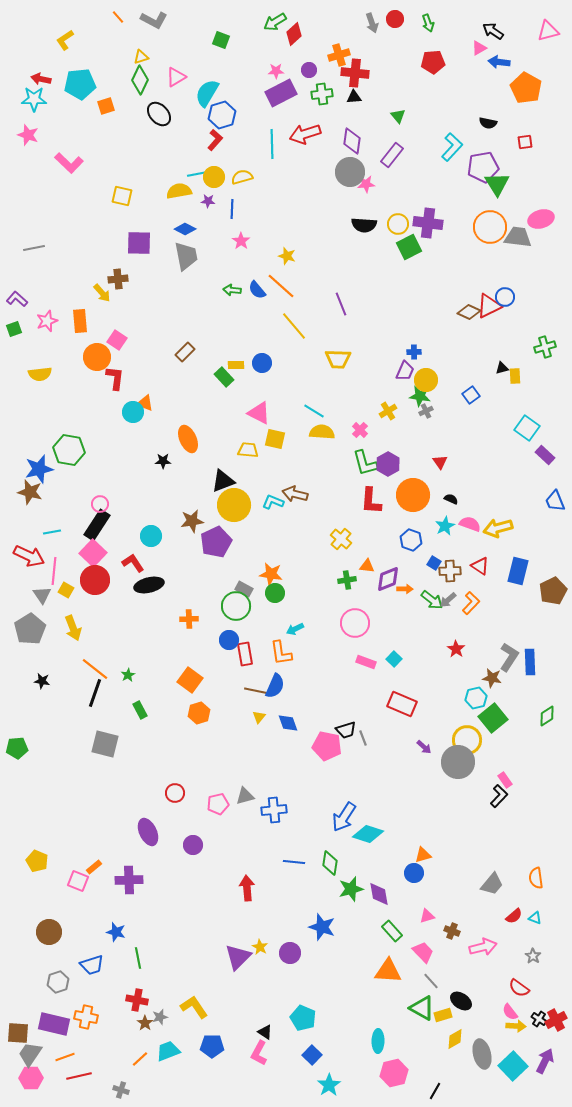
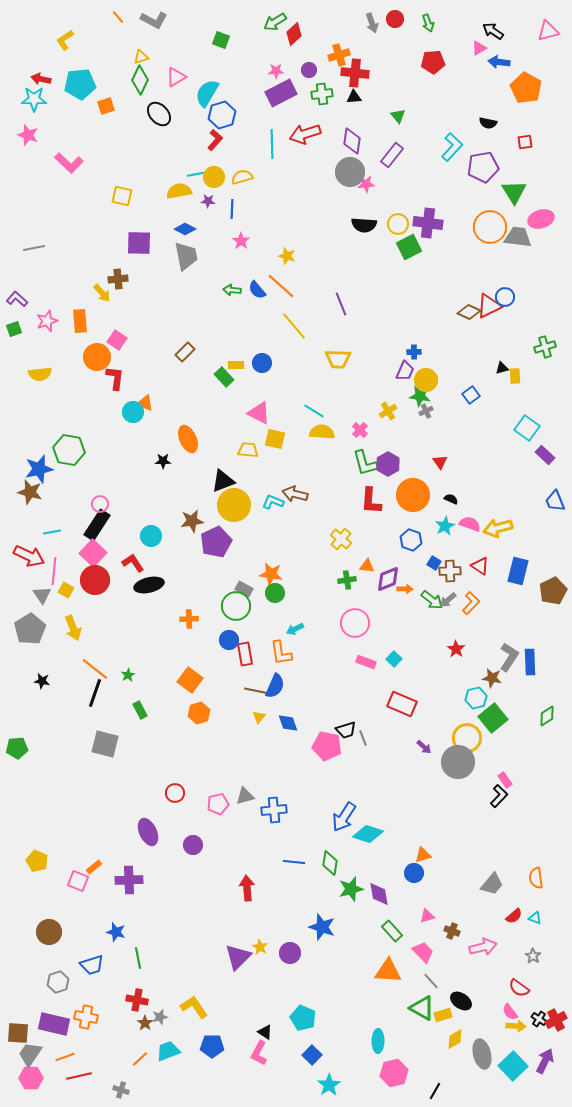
green triangle at (497, 184): moved 17 px right, 8 px down
yellow circle at (467, 740): moved 2 px up
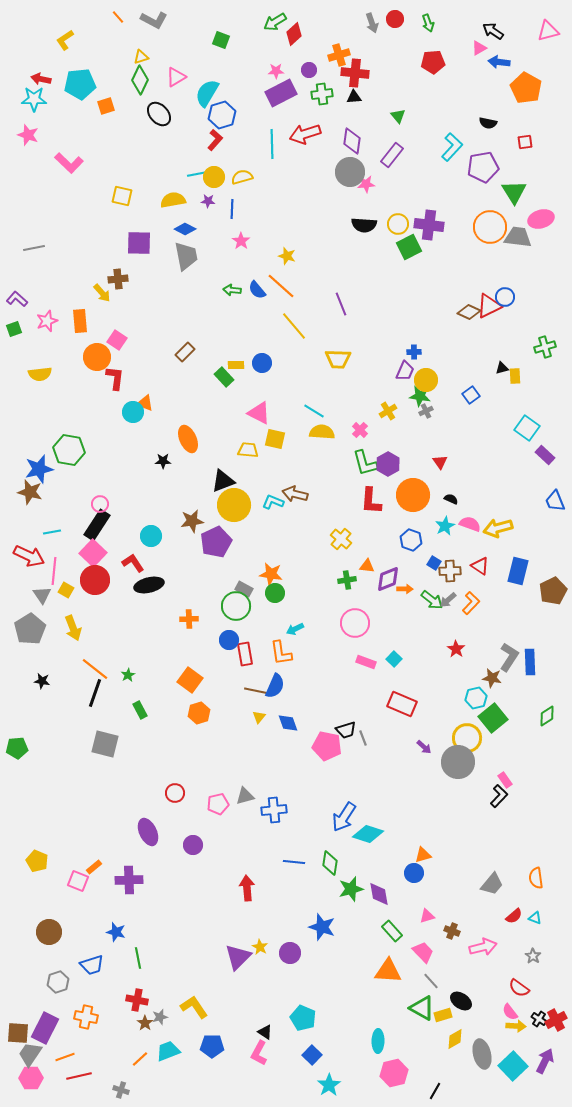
yellow semicircle at (179, 191): moved 6 px left, 9 px down
purple cross at (428, 223): moved 1 px right, 2 px down
purple rectangle at (54, 1024): moved 9 px left, 4 px down; rotated 76 degrees counterclockwise
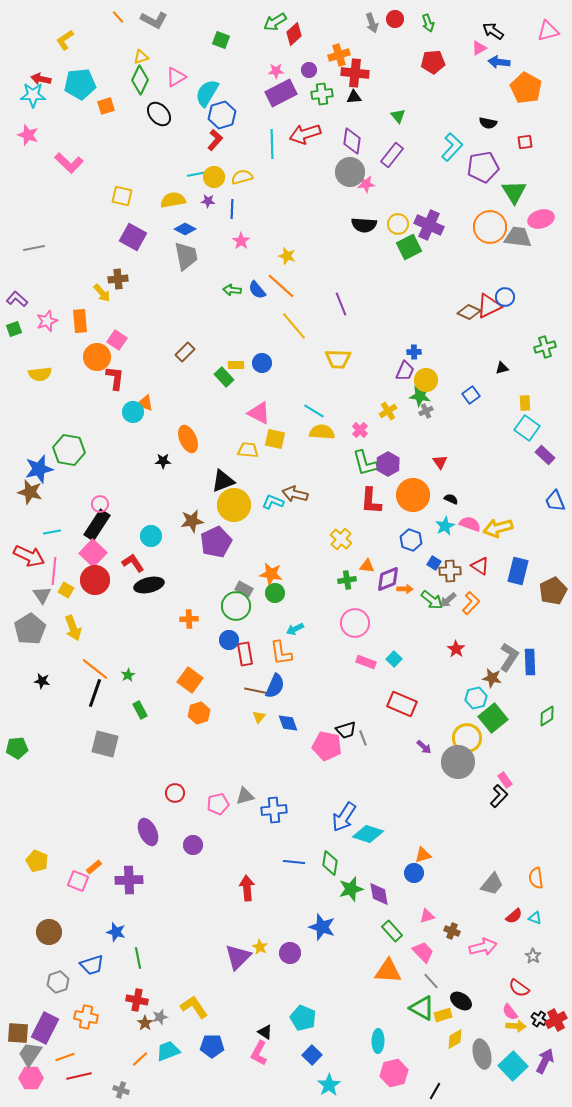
cyan star at (34, 99): moved 1 px left, 4 px up
purple cross at (429, 225): rotated 16 degrees clockwise
purple square at (139, 243): moved 6 px left, 6 px up; rotated 28 degrees clockwise
yellow rectangle at (515, 376): moved 10 px right, 27 px down
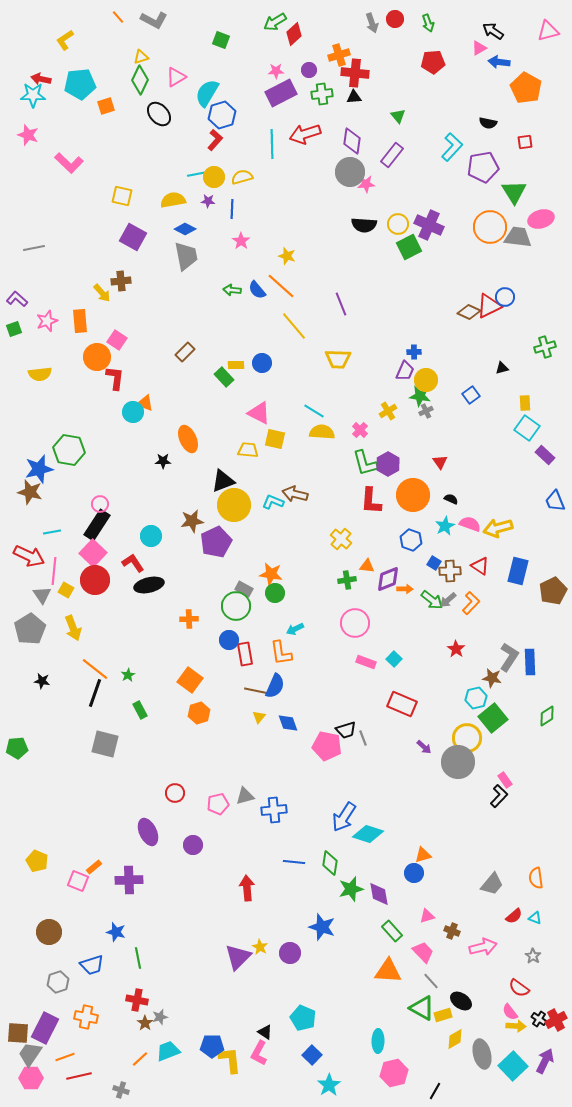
brown cross at (118, 279): moved 3 px right, 2 px down
yellow L-shape at (194, 1007): moved 36 px right, 53 px down; rotated 28 degrees clockwise
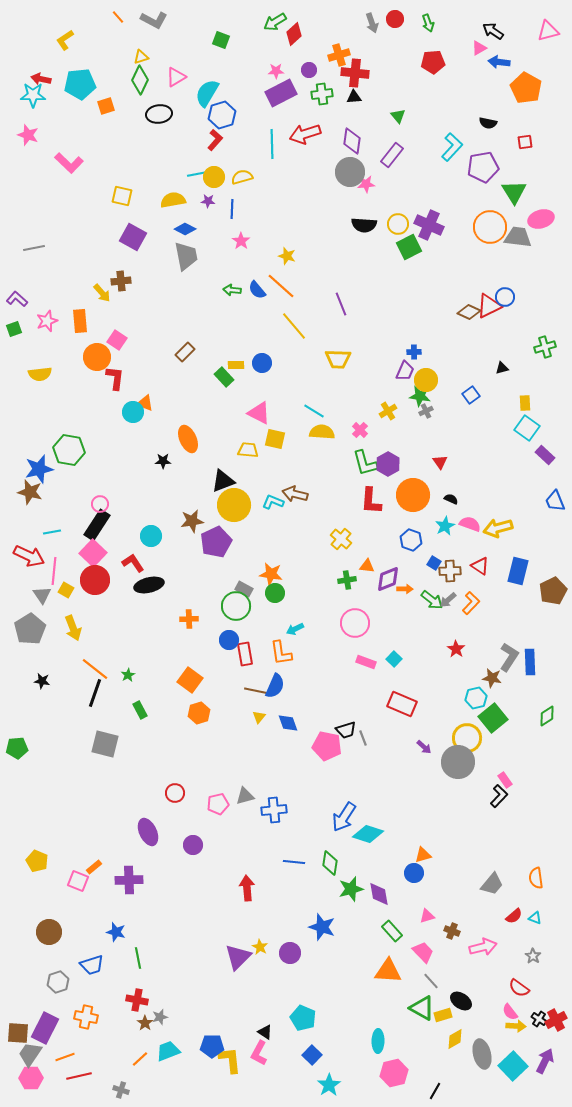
black ellipse at (159, 114): rotated 55 degrees counterclockwise
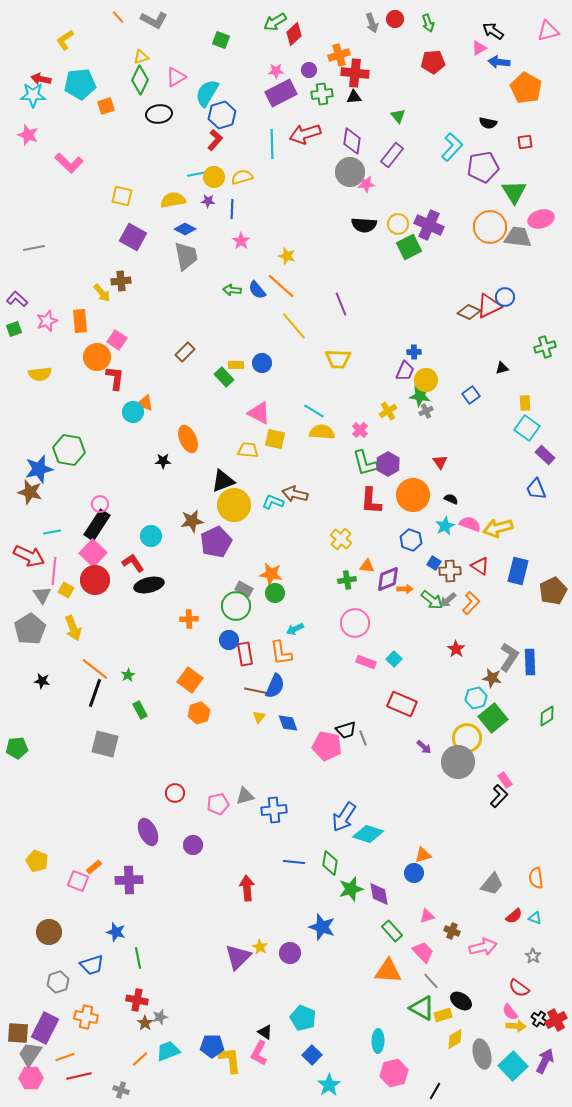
blue trapezoid at (555, 501): moved 19 px left, 12 px up
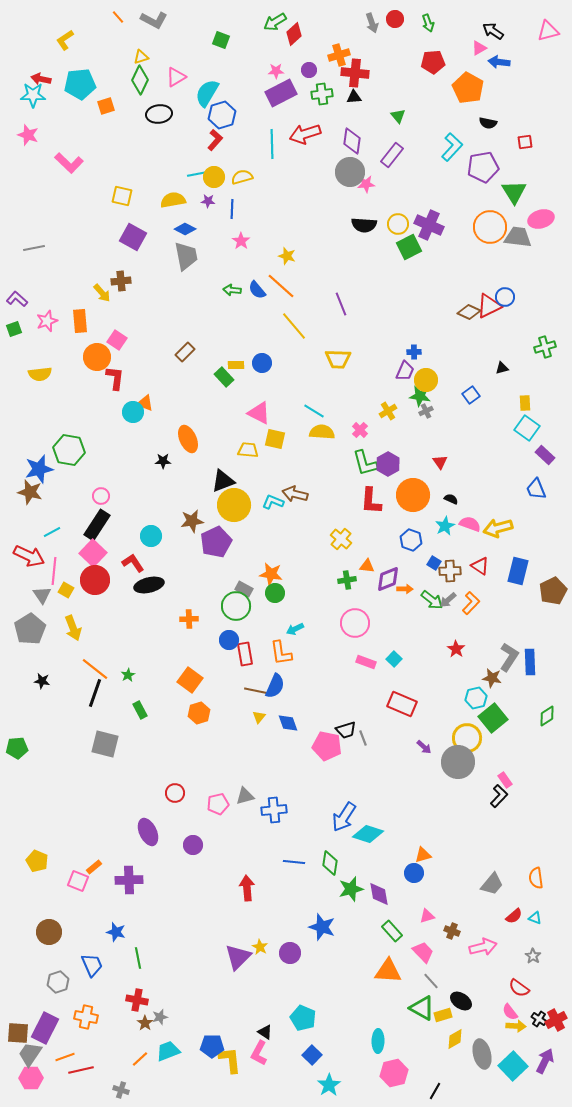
orange pentagon at (526, 88): moved 58 px left
pink circle at (100, 504): moved 1 px right, 8 px up
cyan line at (52, 532): rotated 18 degrees counterclockwise
blue trapezoid at (92, 965): rotated 95 degrees counterclockwise
red line at (79, 1076): moved 2 px right, 6 px up
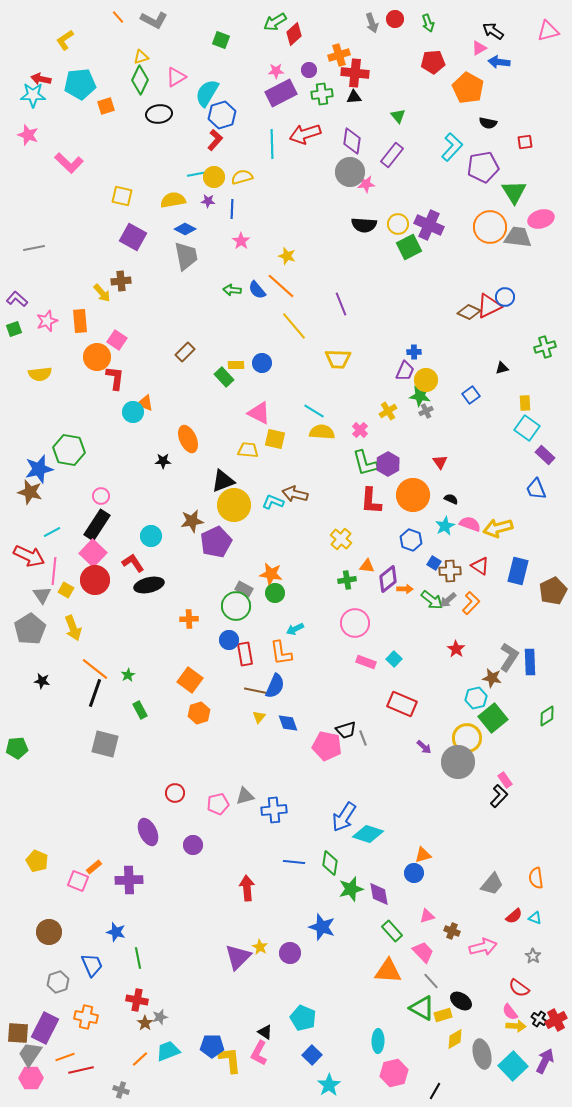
purple diamond at (388, 579): rotated 16 degrees counterclockwise
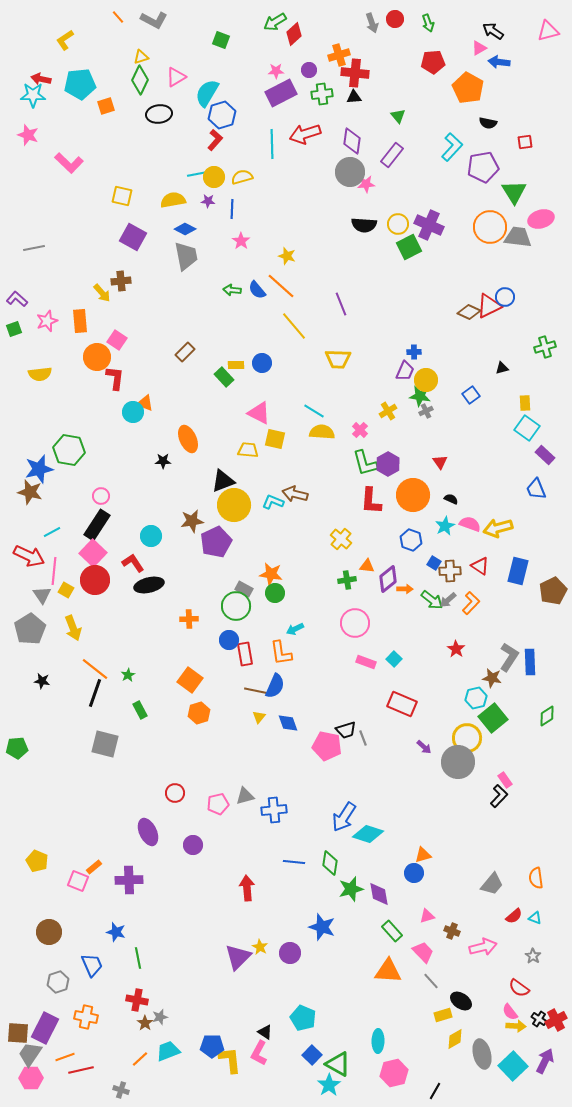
green triangle at (422, 1008): moved 84 px left, 56 px down
